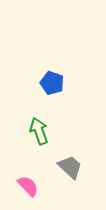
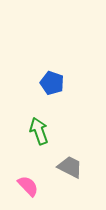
gray trapezoid: rotated 16 degrees counterclockwise
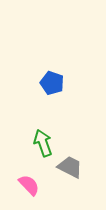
green arrow: moved 4 px right, 12 px down
pink semicircle: moved 1 px right, 1 px up
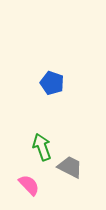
green arrow: moved 1 px left, 4 px down
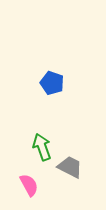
pink semicircle: rotated 15 degrees clockwise
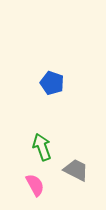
gray trapezoid: moved 6 px right, 3 px down
pink semicircle: moved 6 px right
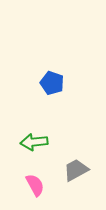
green arrow: moved 8 px left, 5 px up; rotated 76 degrees counterclockwise
gray trapezoid: rotated 56 degrees counterclockwise
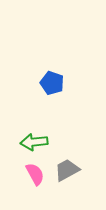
gray trapezoid: moved 9 px left
pink semicircle: moved 11 px up
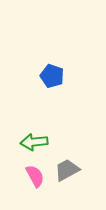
blue pentagon: moved 7 px up
pink semicircle: moved 2 px down
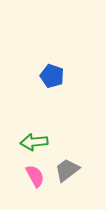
gray trapezoid: rotated 8 degrees counterclockwise
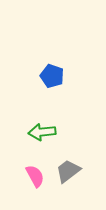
green arrow: moved 8 px right, 10 px up
gray trapezoid: moved 1 px right, 1 px down
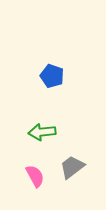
gray trapezoid: moved 4 px right, 4 px up
